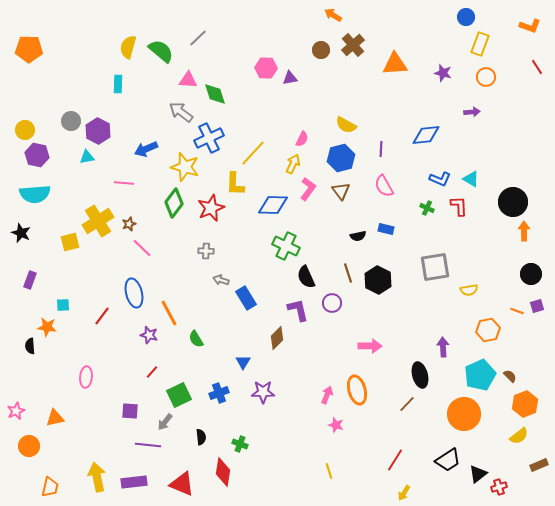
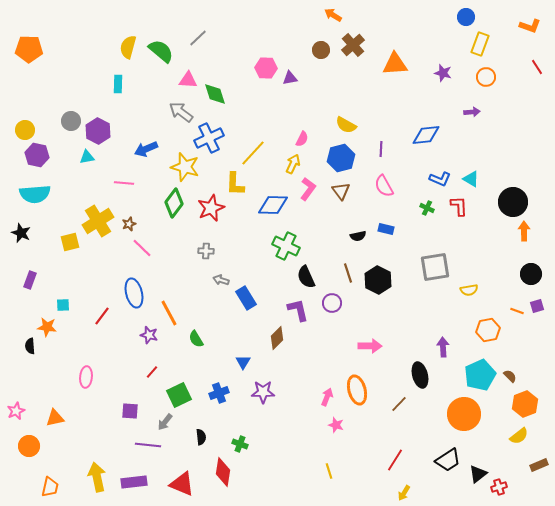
pink arrow at (327, 395): moved 2 px down
brown line at (407, 404): moved 8 px left
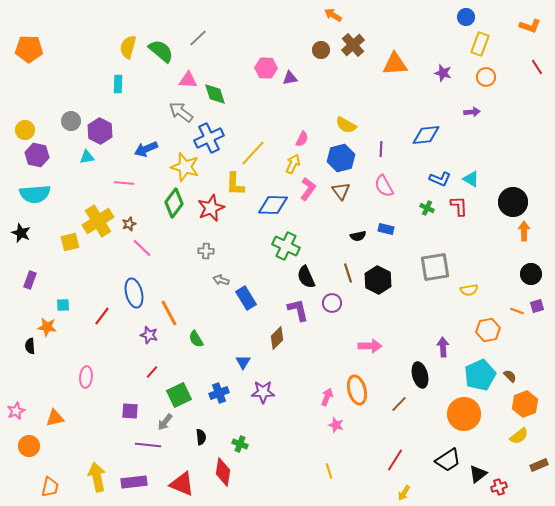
purple hexagon at (98, 131): moved 2 px right
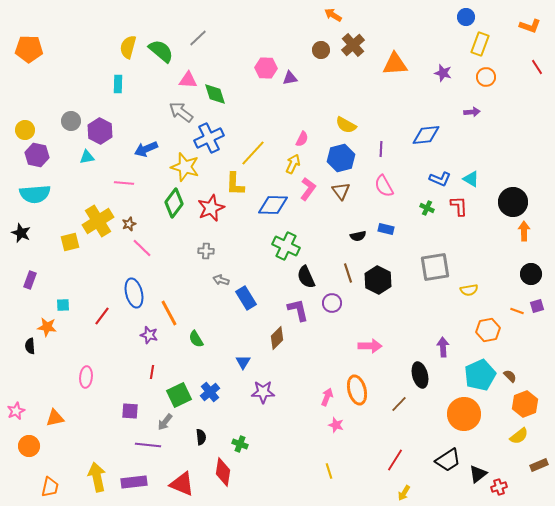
red line at (152, 372): rotated 32 degrees counterclockwise
blue cross at (219, 393): moved 9 px left, 1 px up; rotated 18 degrees counterclockwise
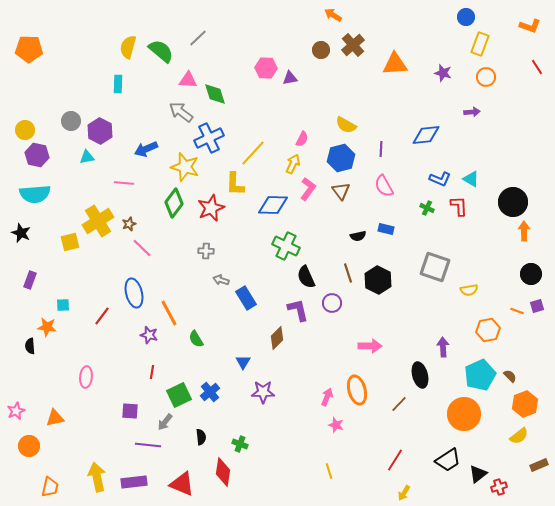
gray square at (435, 267): rotated 28 degrees clockwise
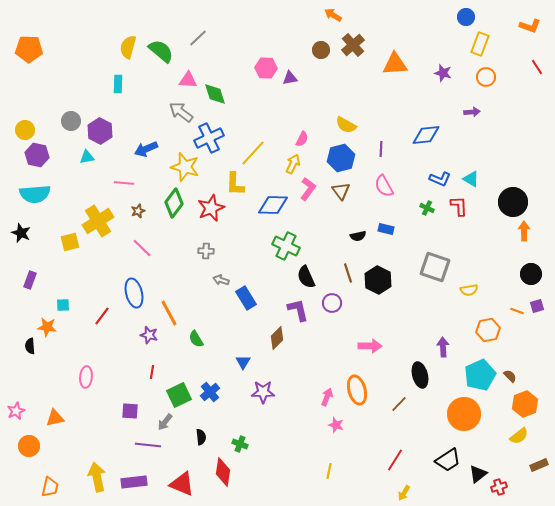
brown star at (129, 224): moved 9 px right, 13 px up
yellow line at (329, 471): rotated 28 degrees clockwise
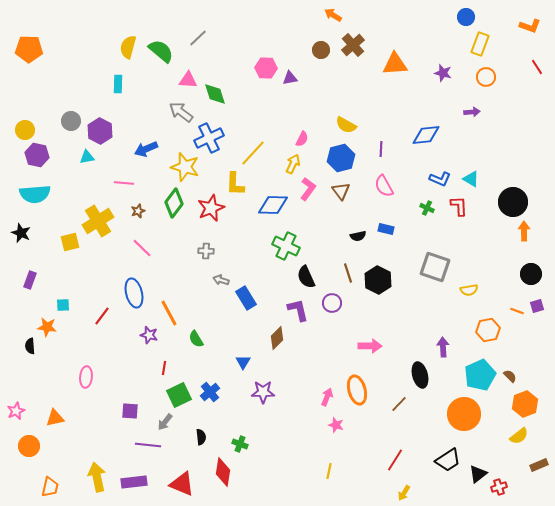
red line at (152, 372): moved 12 px right, 4 px up
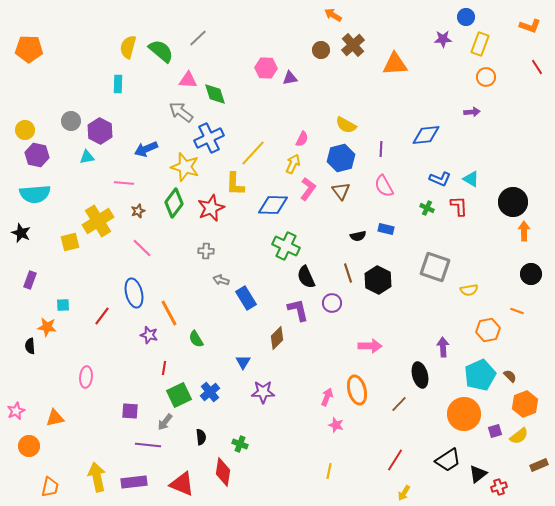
purple star at (443, 73): moved 34 px up; rotated 18 degrees counterclockwise
purple square at (537, 306): moved 42 px left, 125 px down
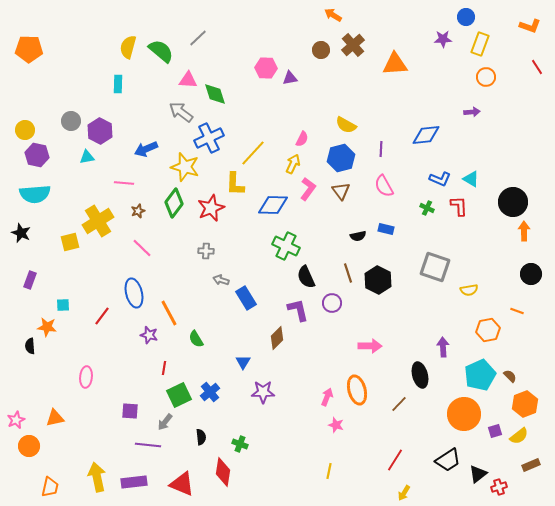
pink star at (16, 411): moved 9 px down
brown rectangle at (539, 465): moved 8 px left
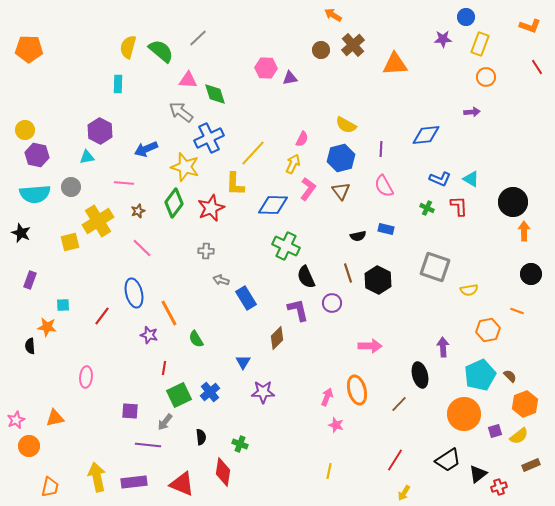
gray circle at (71, 121): moved 66 px down
